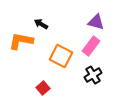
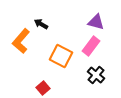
orange L-shape: rotated 60 degrees counterclockwise
black cross: moved 3 px right; rotated 18 degrees counterclockwise
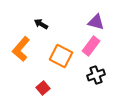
orange L-shape: moved 8 px down
black cross: rotated 30 degrees clockwise
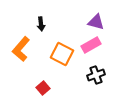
black arrow: rotated 128 degrees counterclockwise
pink rectangle: moved 1 px up; rotated 24 degrees clockwise
orange square: moved 1 px right, 2 px up
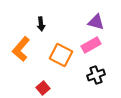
orange square: moved 1 px left, 1 px down
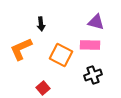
pink rectangle: moved 1 px left; rotated 30 degrees clockwise
orange L-shape: rotated 25 degrees clockwise
black cross: moved 3 px left
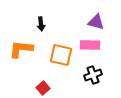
orange L-shape: rotated 30 degrees clockwise
orange square: rotated 15 degrees counterclockwise
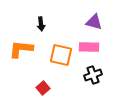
purple triangle: moved 2 px left
pink rectangle: moved 1 px left, 2 px down
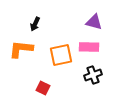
black arrow: moved 6 px left; rotated 32 degrees clockwise
orange square: rotated 25 degrees counterclockwise
red square: rotated 24 degrees counterclockwise
